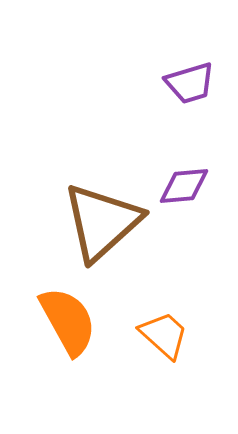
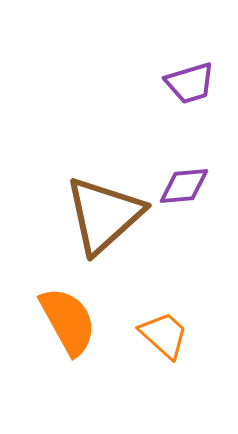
brown triangle: moved 2 px right, 7 px up
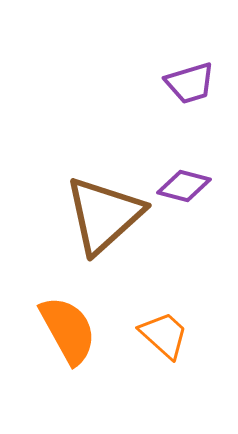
purple diamond: rotated 20 degrees clockwise
orange semicircle: moved 9 px down
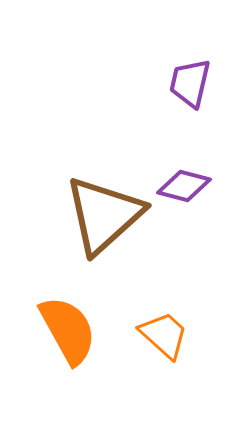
purple trapezoid: rotated 120 degrees clockwise
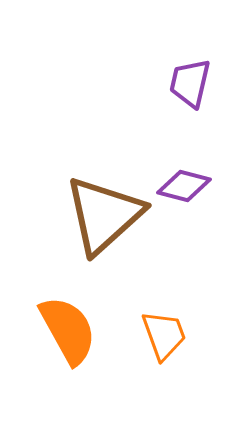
orange trapezoid: rotated 28 degrees clockwise
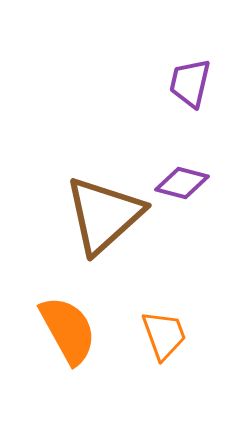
purple diamond: moved 2 px left, 3 px up
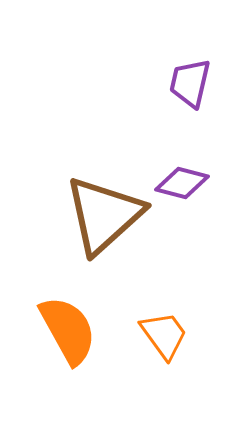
orange trapezoid: rotated 16 degrees counterclockwise
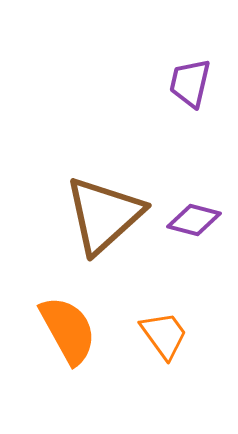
purple diamond: moved 12 px right, 37 px down
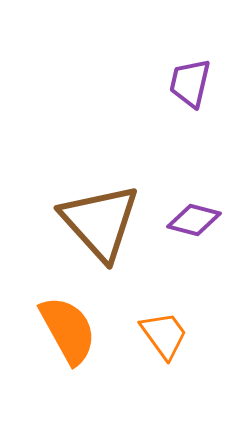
brown triangle: moved 4 px left, 7 px down; rotated 30 degrees counterclockwise
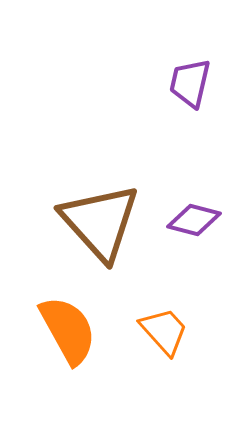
orange trapezoid: moved 4 px up; rotated 6 degrees counterclockwise
